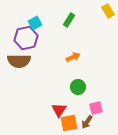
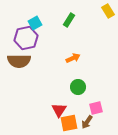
orange arrow: moved 1 px down
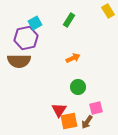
orange square: moved 2 px up
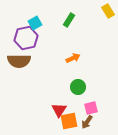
pink square: moved 5 px left
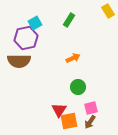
brown arrow: moved 3 px right
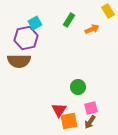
orange arrow: moved 19 px right, 29 px up
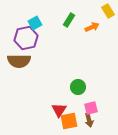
orange arrow: moved 2 px up
brown arrow: moved 1 px left, 2 px up; rotated 48 degrees counterclockwise
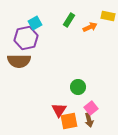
yellow rectangle: moved 5 px down; rotated 48 degrees counterclockwise
orange arrow: moved 2 px left
pink square: rotated 24 degrees counterclockwise
